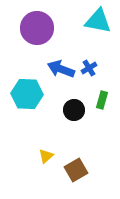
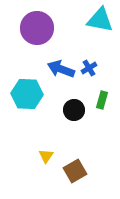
cyan triangle: moved 2 px right, 1 px up
yellow triangle: rotated 14 degrees counterclockwise
brown square: moved 1 px left, 1 px down
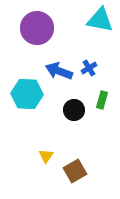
blue arrow: moved 2 px left, 2 px down
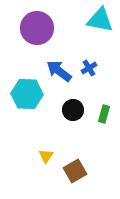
blue arrow: rotated 16 degrees clockwise
green rectangle: moved 2 px right, 14 px down
black circle: moved 1 px left
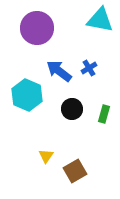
cyan hexagon: moved 1 px down; rotated 20 degrees clockwise
black circle: moved 1 px left, 1 px up
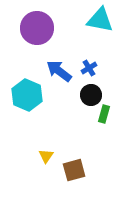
black circle: moved 19 px right, 14 px up
brown square: moved 1 px left, 1 px up; rotated 15 degrees clockwise
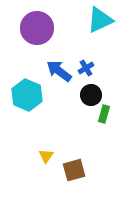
cyan triangle: rotated 36 degrees counterclockwise
blue cross: moved 3 px left
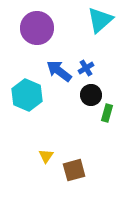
cyan triangle: rotated 16 degrees counterclockwise
green rectangle: moved 3 px right, 1 px up
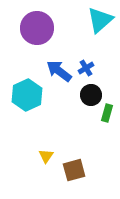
cyan hexagon: rotated 12 degrees clockwise
